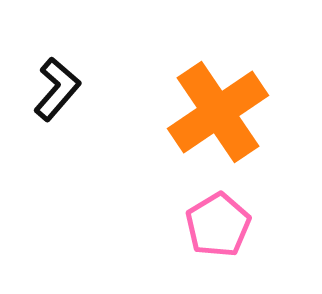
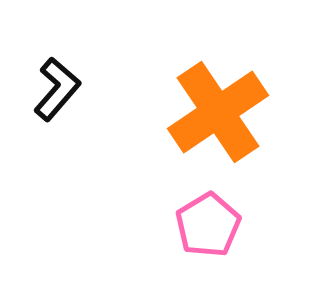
pink pentagon: moved 10 px left
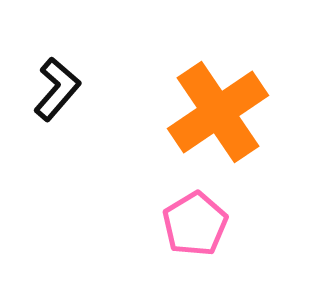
pink pentagon: moved 13 px left, 1 px up
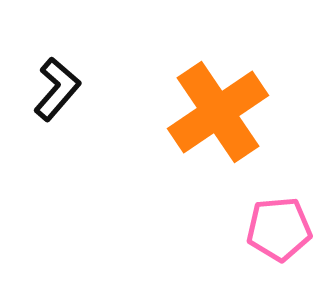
pink pentagon: moved 84 px right, 5 px down; rotated 26 degrees clockwise
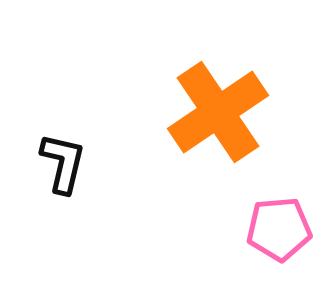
black L-shape: moved 6 px right, 74 px down; rotated 28 degrees counterclockwise
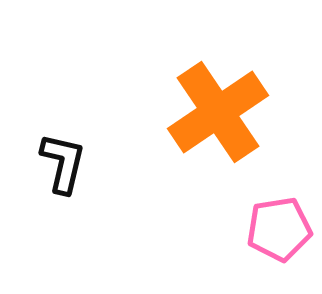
pink pentagon: rotated 4 degrees counterclockwise
